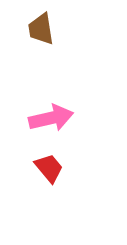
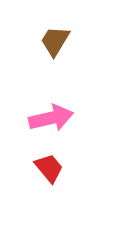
brown trapezoid: moved 14 px right, 12 px down; rotated 40 degrees clockwise
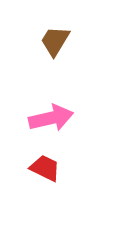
red trapezoid: moved 4 px left; rotated 24 degrees counterclockwise
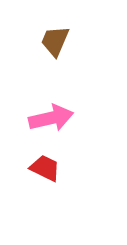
brown trapezoid: rotated 8 degrees counterclockwise
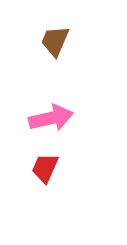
red trapezoid: rotated 92 degrees counterclockwise
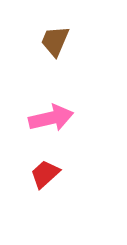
red trapezoid: moved 6 px down; rotated 24 degrees clockwise
